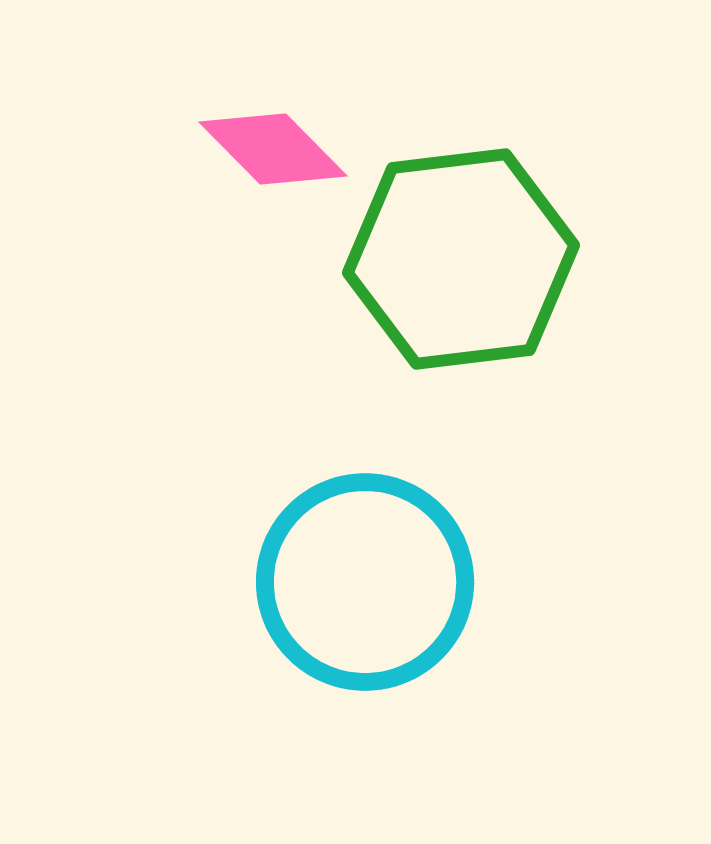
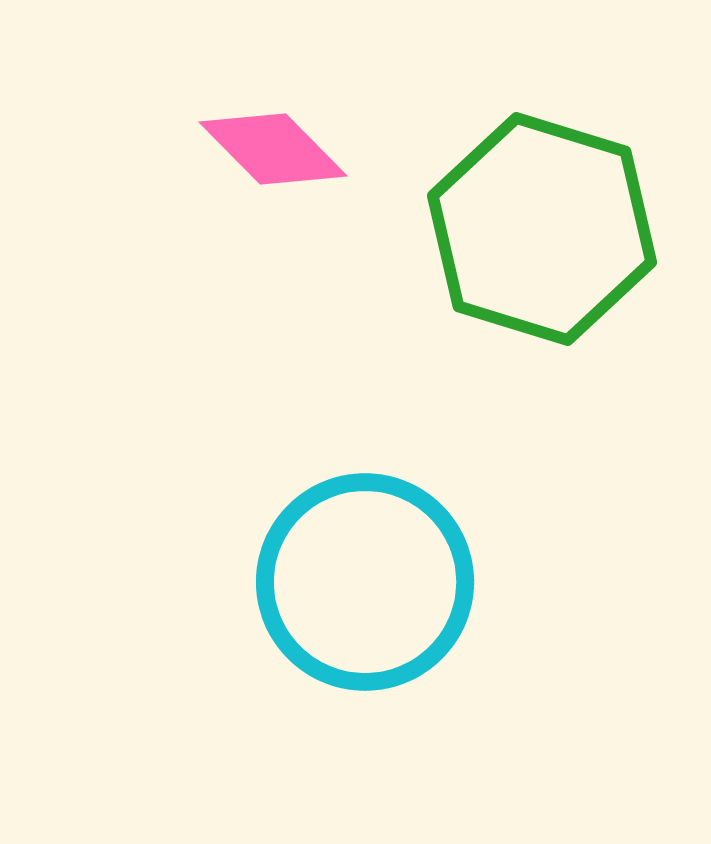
green hexagon: moved 81 px right, 30 px up; rotated 24 degrees clockwise
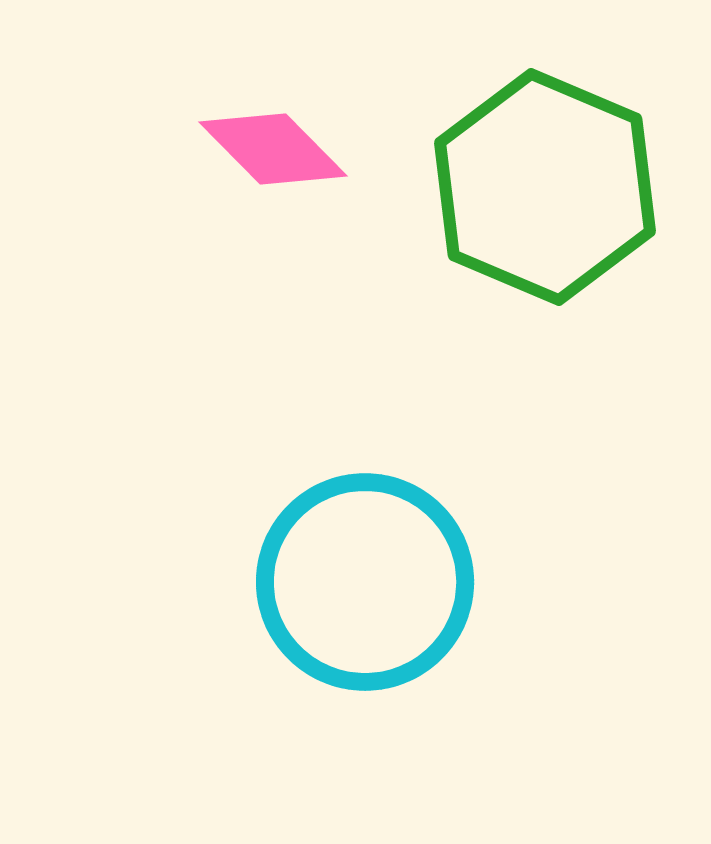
green hexagon: moved 3 px right, 42 px up; rotated 6 degrees clockwise
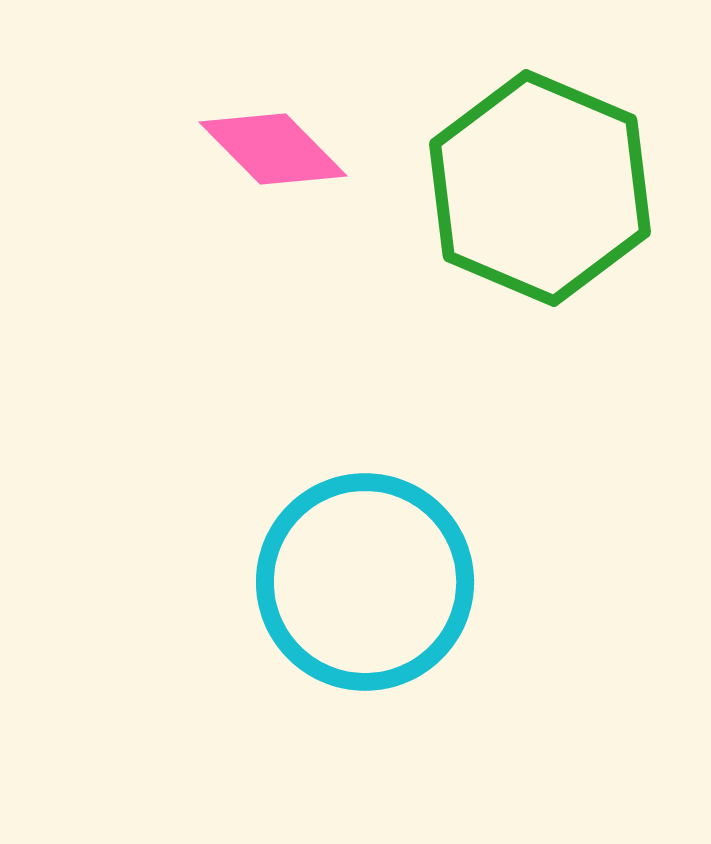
green hexagon: moved 5 px left, 1 px down
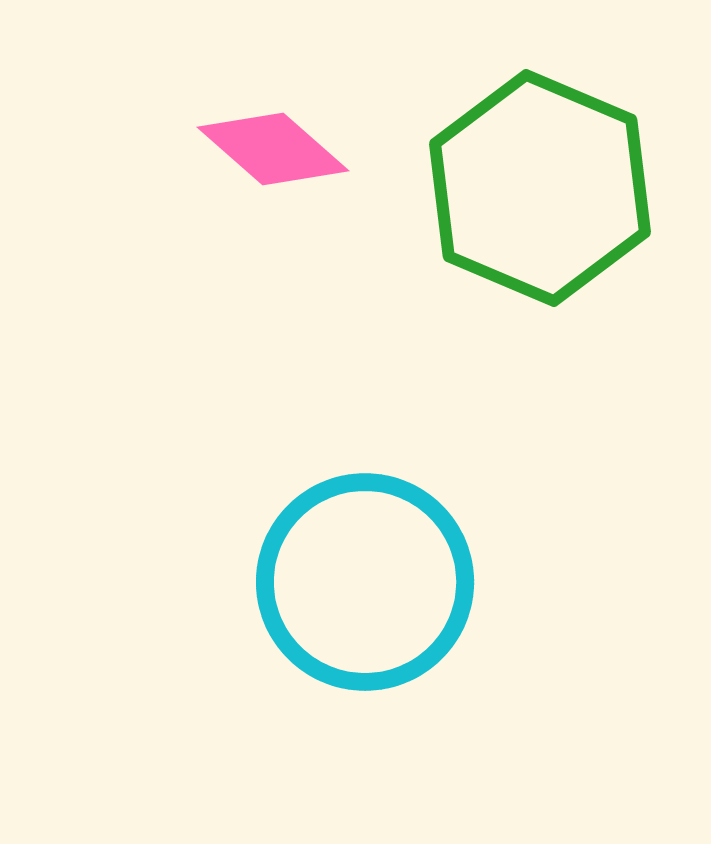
pink diamond: rotated 4 degrees counterclockwise
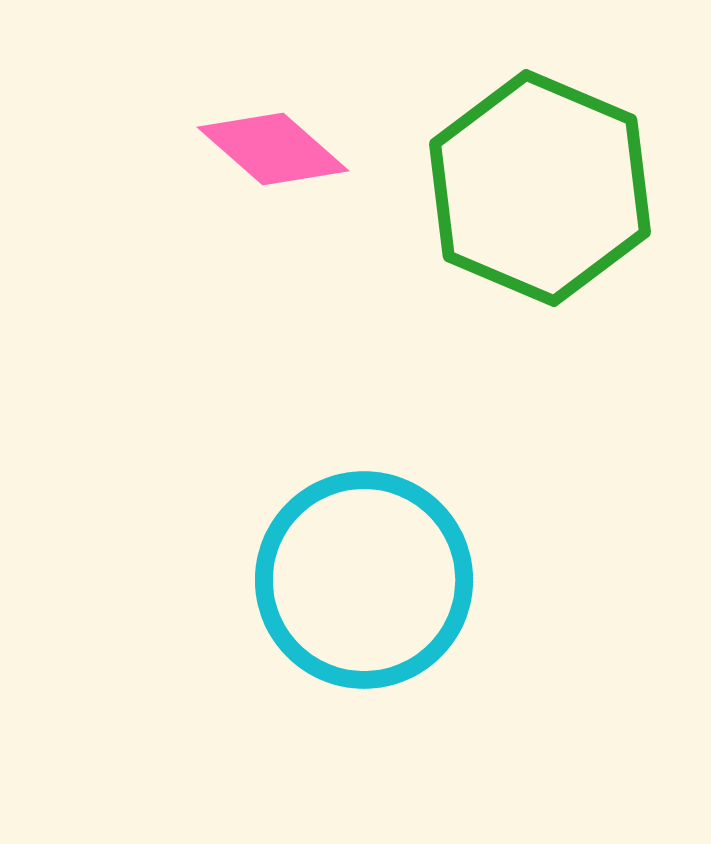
cyan circle: moved 1 px left, 2 px up
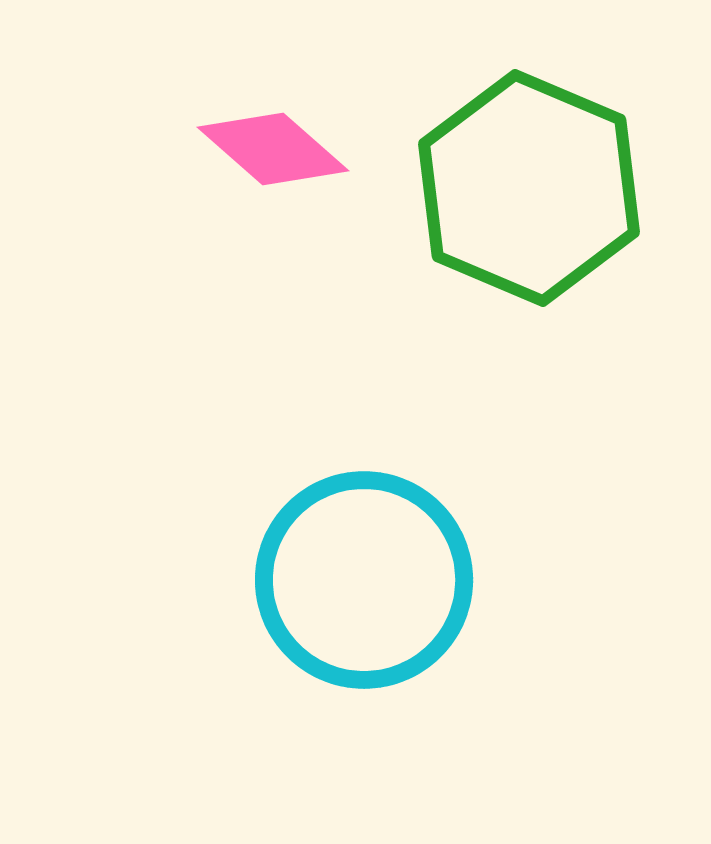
green hexagon: moved 11 px left
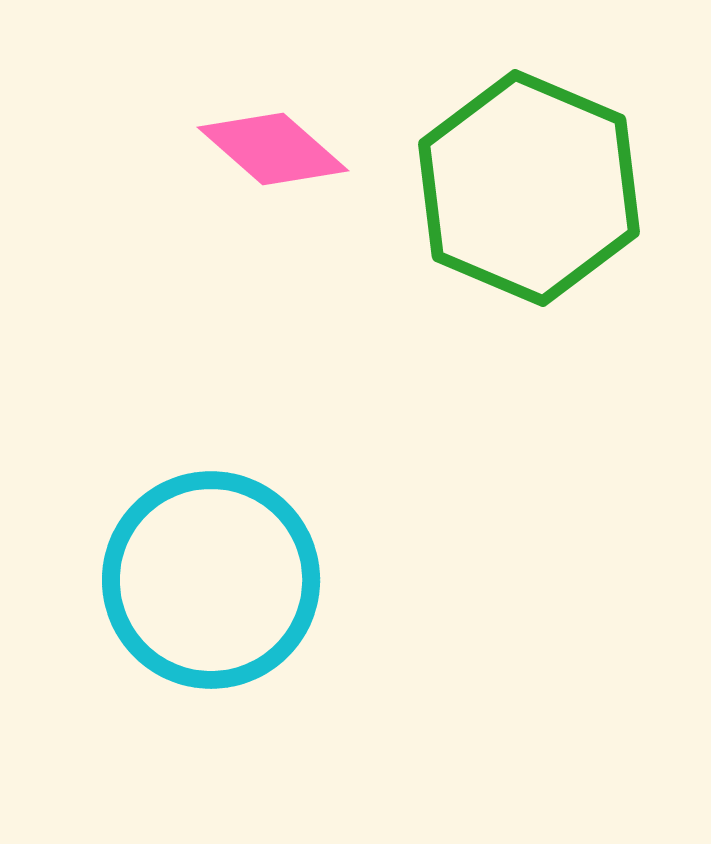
cyan circle: moved 153 px left
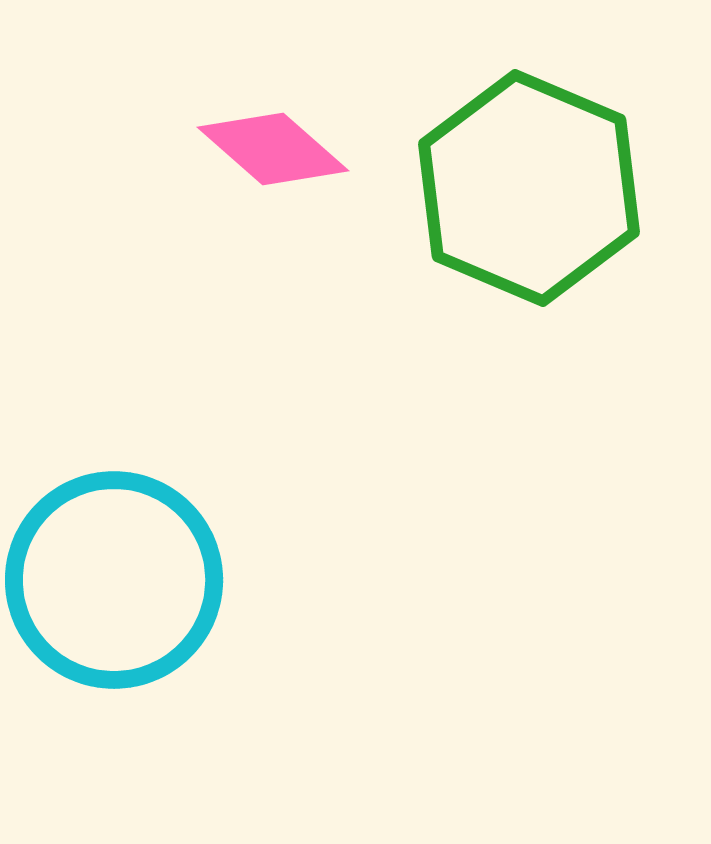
cyan circle: moved 97 px left
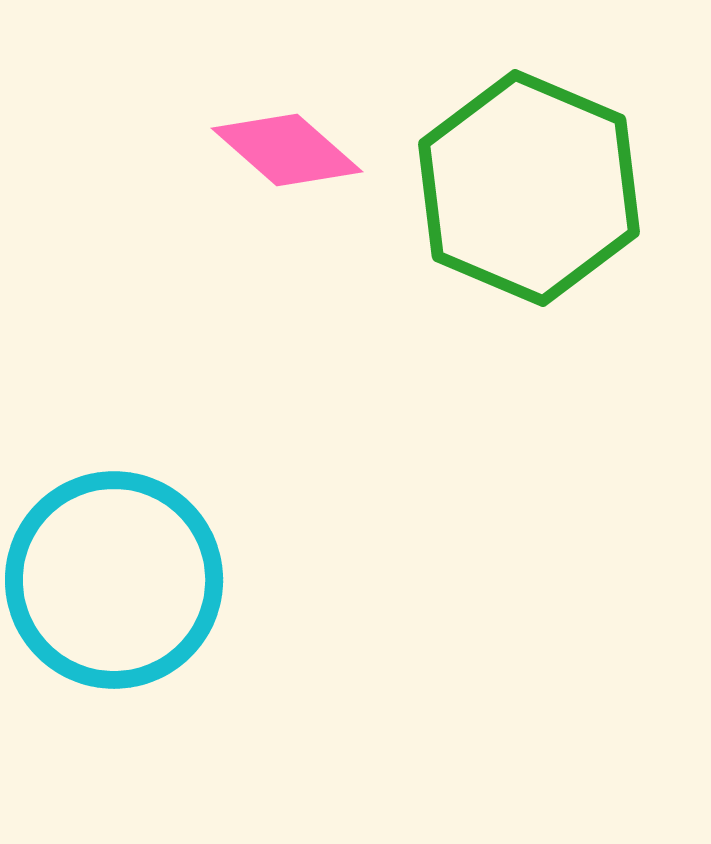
pink diamond: moved 14 px right, 1 px down
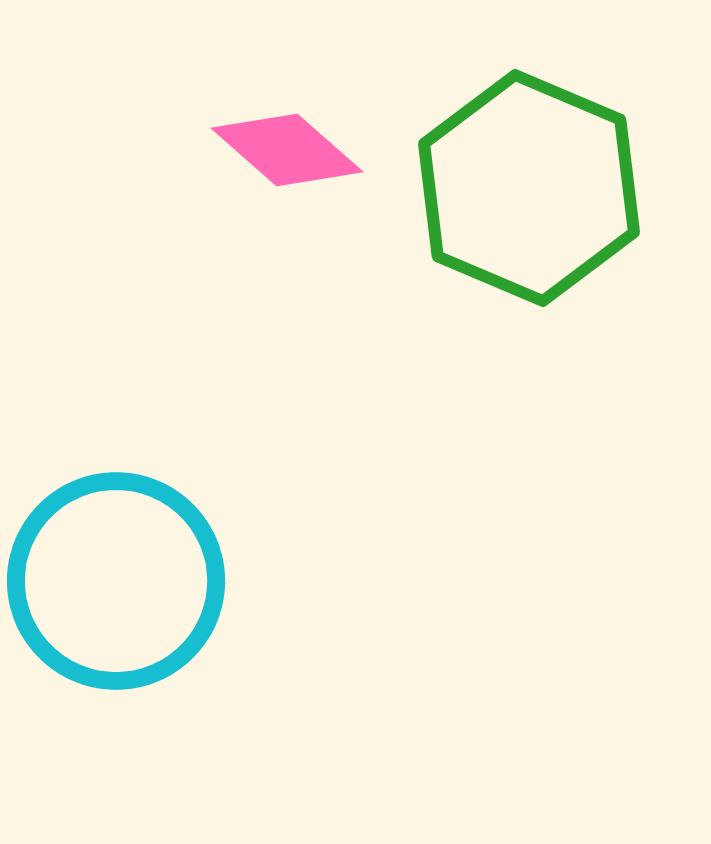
cyan circle: moved 2 px right, 1 px down
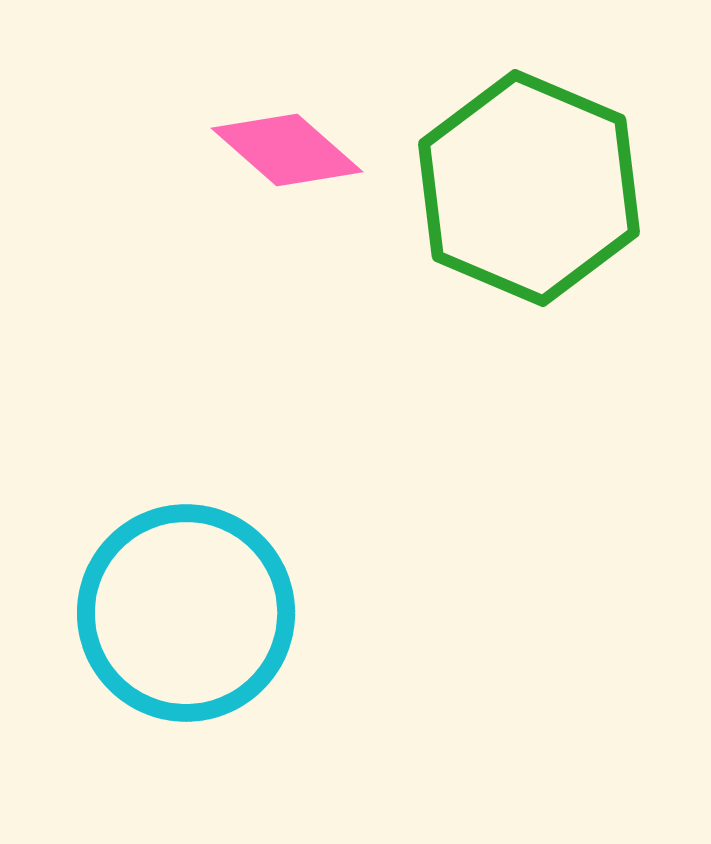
cyan circle: moved 70 px right, 32 px down
